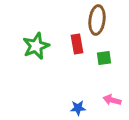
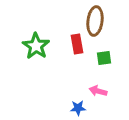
brown ellipse: moved 2 px left, 1 px down
green star: rotated 16 degrees counterclockwise
pink arrow: moved 14 px left, 9 px up
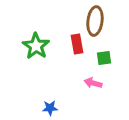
pink arrow: moved 5 px left, 8 px up
blue star: moved 28 px left
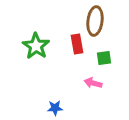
blue star: moved 5 px right
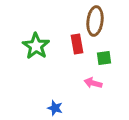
blue star: rotated 21 degrees clockwise
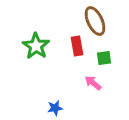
brown ellipse: rotated 32 degrees counterclockwise
red rectangle: moved 2 px down
pink arrow: rotated 24 degrees clockwise
blue star: rotated 28 degrees counterclockwise
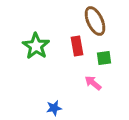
blue star: moved 1 px left
